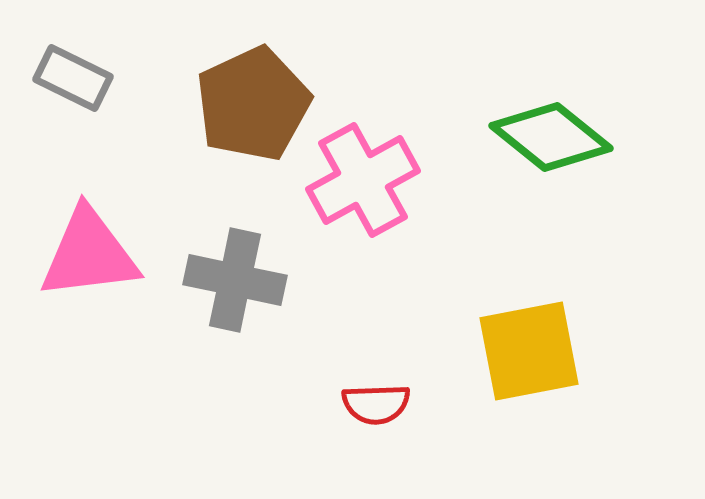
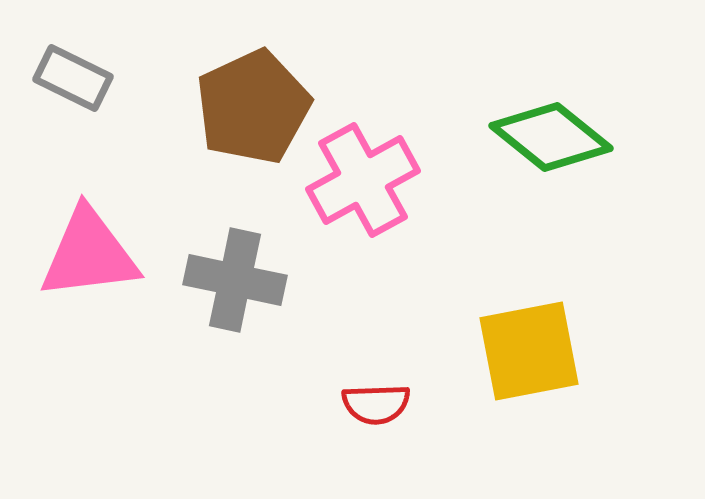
brown pentagon: moved 3 px down
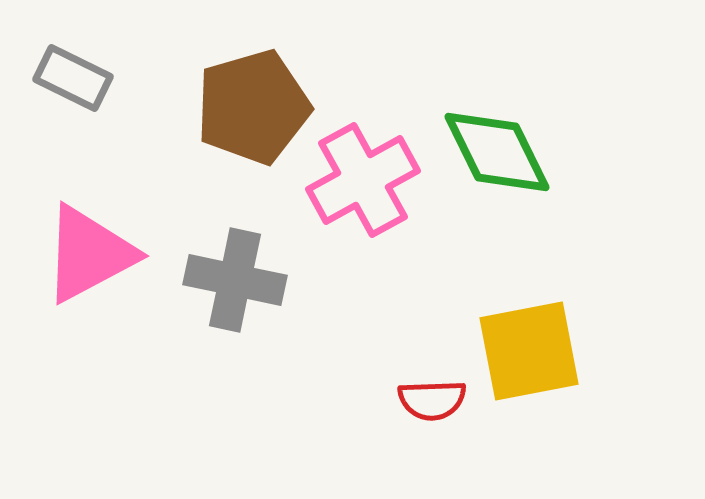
brown pentagon: rotated 9 degrees clockwise
green diamond: moved 54 px left, 15 px down; rotated 25 degrees clockwise
pink triangle: rotated 21 degrees counterclockwise
red semicircle: moved 56 px right, 4 px up
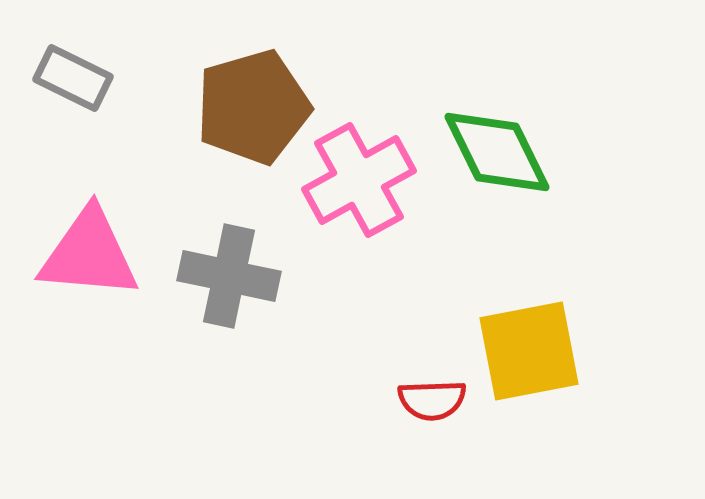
pink cross: moved 4 px left
pink triangle: rotated 33 degrees clockwise
gray cross: moved 6 px left, 4 px up
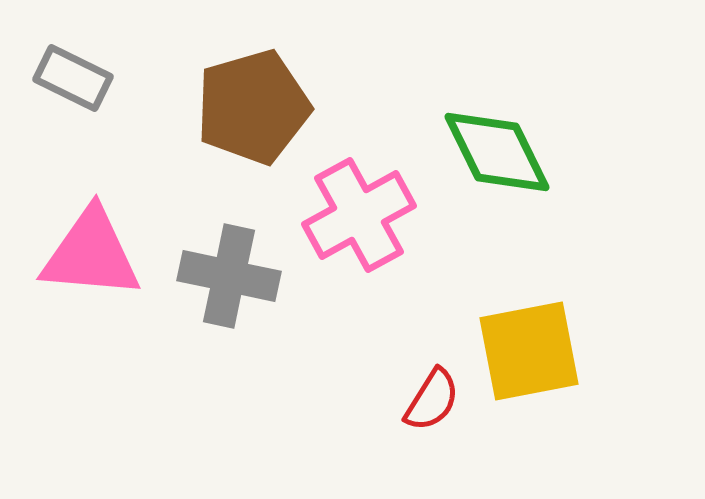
pink cross: moved 35 px down
pink triangle: moved 2 px right
red semicircle: rotated 56 degrees counterclockwise
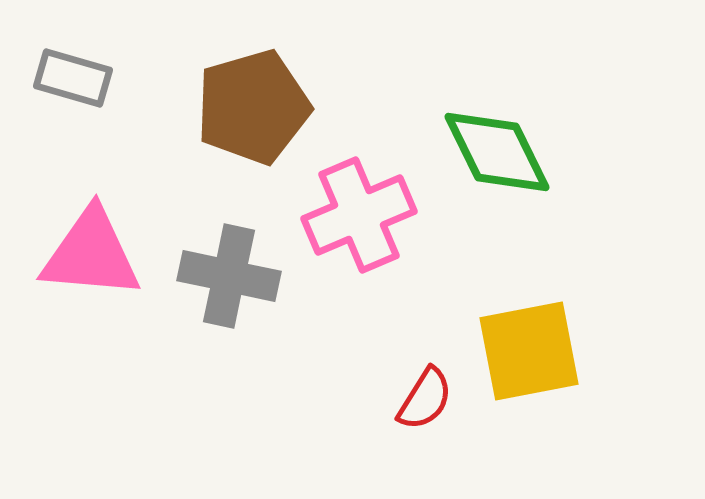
gray rectangle: rotated 10 degrees counterclockwise
pink cross: rotated 6 degrees clockwise
red semicircle: moved 7 px left, 1 px up
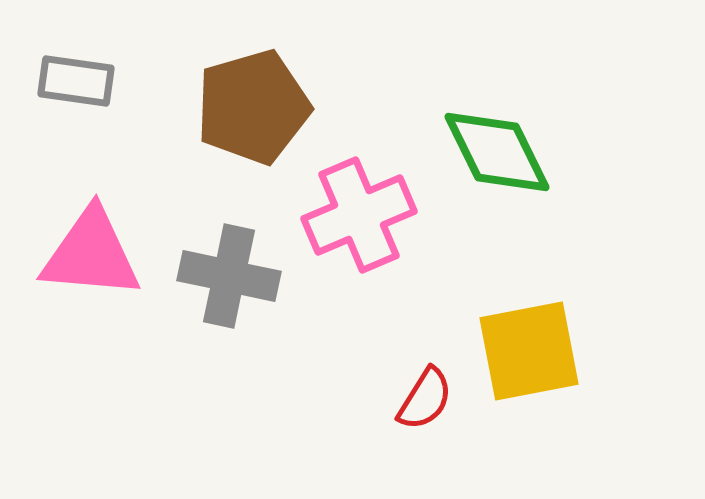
gray rectangle: moved 3 px right, 3 px down; rotated 8 degrees counterclockwise
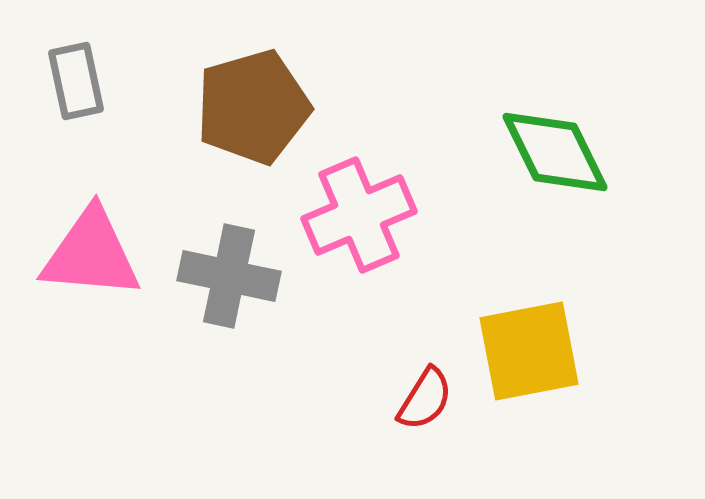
gray rectangle: rotated 70 degrees clockwise
green diamond: moved 58 px right
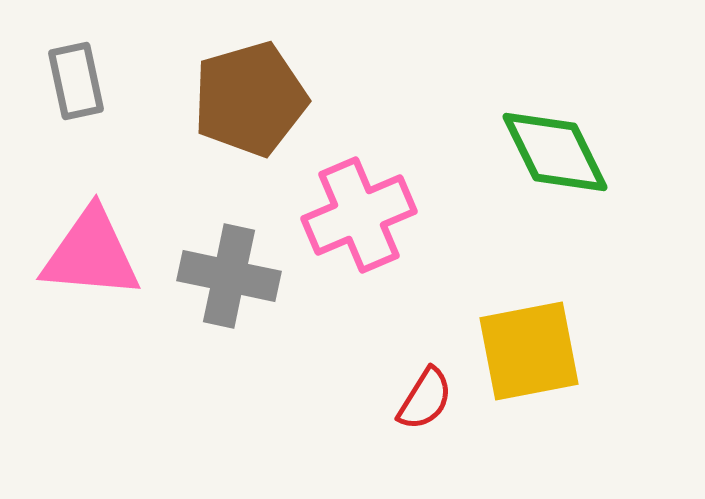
brown pentagon: moved 3 px left, 8 px up
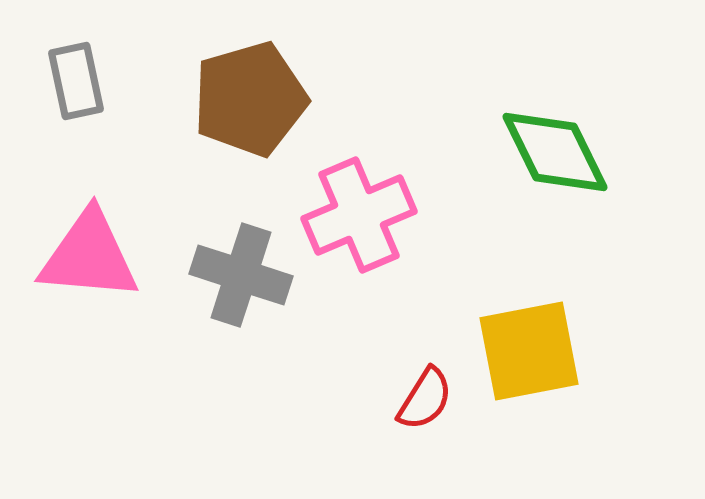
pink triangle: moved 2 px left, 2 px down
gray cross: moved 12 px right, 1 px up; rotated 6 degrees clockwise
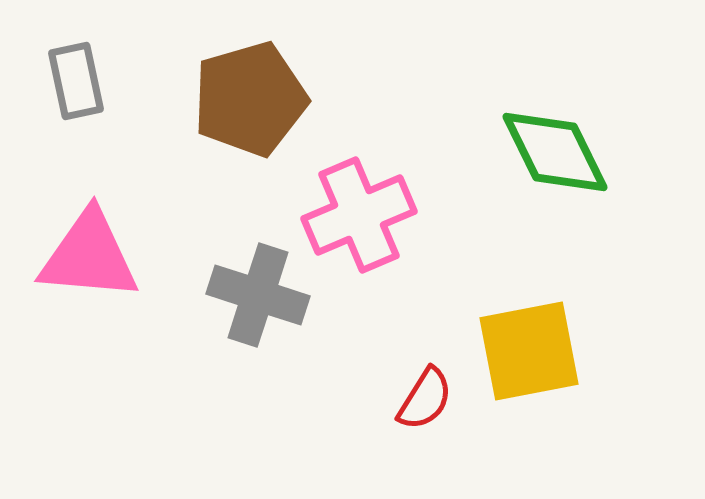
gray cross: moved 17 px right, 20 px down
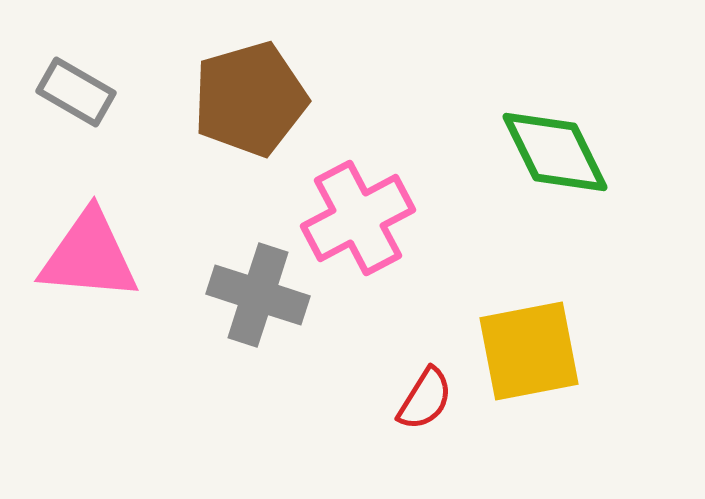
gray rectangle: moved 11 px down; rotated 48 degrees counterclockwise
pink cross: moved 1 px left, 3 px down; rotated 5 degrees counterclockwise
